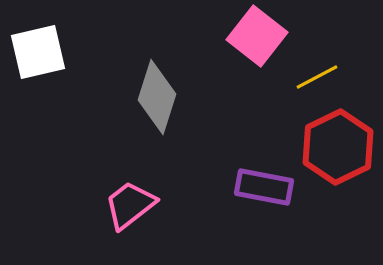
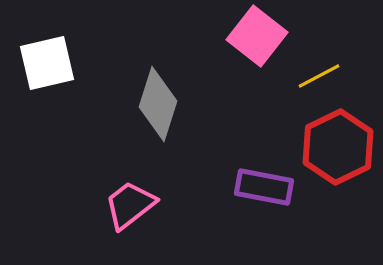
white square: moved 9 px right, 11 px down
yellow line: moved 2 px right, 1 px up
gray diamond: moved 1 px right, 7 px down
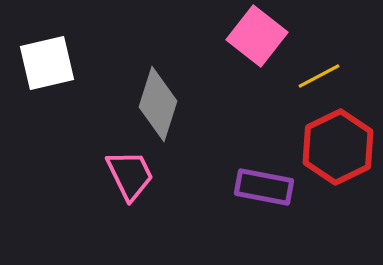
pink trapezoid: moved 30 px up; rotated 102 degrees clockwise
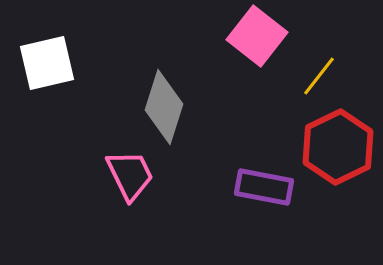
yellow line: rotated 24 degrees counterclockwise
gray diamond: moved 6 px right, 3 px down
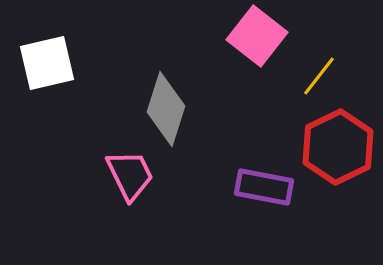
gray diamond: moved 2 px right, 2 px down
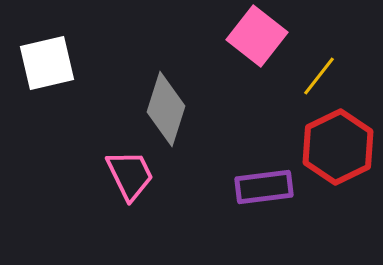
purple rectangle: rotated 18 degrees counterclockwise
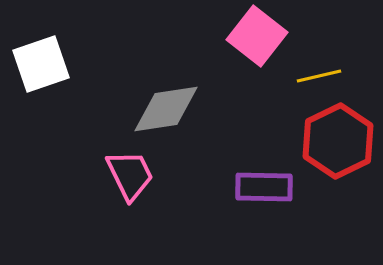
white square: moved 6 px left, 1 px down; rotated 6 degrees counterclockwise
yellow line: rotated 39 degrees clockwise
gray diamond: rotated 64 degrees clockwise
red hexagon: moved 6 px up
purple rectangle: rotated 8 degrees clockwise
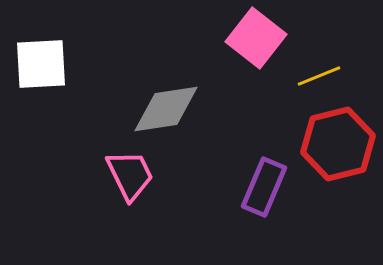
pink square: moved 1 px left, 2 px down
white square: rotated 16 degrees clockwise
yellow line: rotated 9 degrees counterclockwise
red hexagon: moved 3 px down; rotated 12 degrees clockwise
purple rectangle: rotated 68 degrees counterclockwise
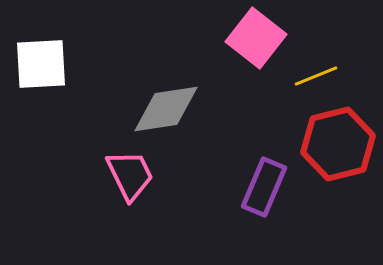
yellow line: moved 3 px left
